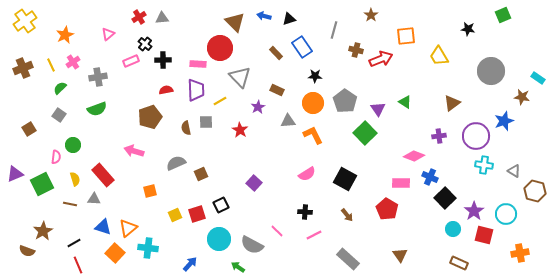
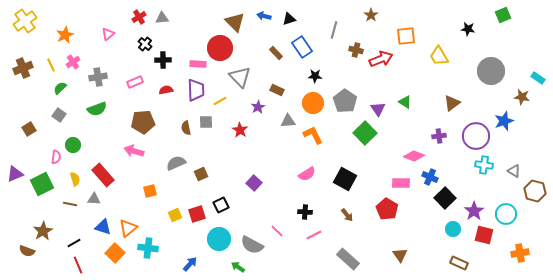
pink rectangle at (131, 61): moved 4 px right, 21 px down
brown pentagon at (150, 117): moved 7 px left, 5 px down; rotated 15 degrees clockwise
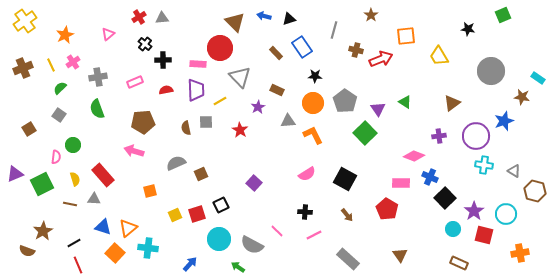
green semicircle at (97, 109): rotated 90 degrees clockwise
